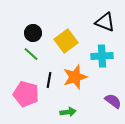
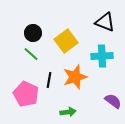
pink pentagon: rotated 10 degrees clockwise
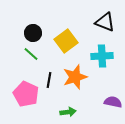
purple semicircle: moved 1 px down; rotated 24 degrees counterclockwise
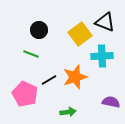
black circle: moved 6 px right, 3 px up
yellow square: moved 14 px right, 7 px up
green line: rotated 21 degrees counterclockwise
black line: rotated 49 degrees clockwise
pink pentagon: moved 1 px left
purple semicircle: moved 2 px left
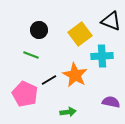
black triangle: moved 6 px right, 1 px up
green line: moved 1 px down
orange star: moved 2 px up; rotated 25 degrees counterclockwise
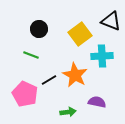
black circle: moved 1 px up
purple semicircle: moved 14 px left
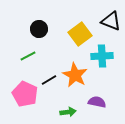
green line: moved 3 px left, 1 px down; rotated 49 degrees counterclockwise
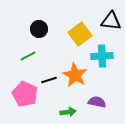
black triangle: rotated 15 degrees counterclockwise
black line: rotated 14 degrees clockwise
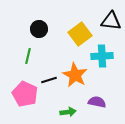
green line: rotated 49 degrees counterclockwise
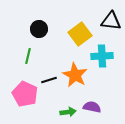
purple semicircle: moved 5 px left, 5 px down
